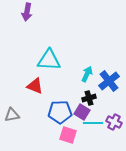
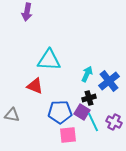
gray triangle: rotated 21 degrees clockwise
cyan line: moved 1 px up; rotated 66 degrees clockwise
pink square: rotated 24 degrees counterclockwise
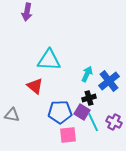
red triangle: rotated 18 degrees clockwise
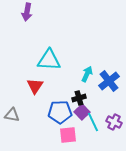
red triangle: rotated 24 degrees clockwise
black cross: moved 10 px left
purple square: rotated 14 degrees clockwise
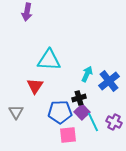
gray triangle: moved 4 px right, 3 px up; rotated 49 degrees clockwise
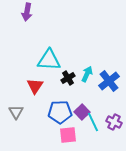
black cross: moved 11 px left, 20 px up; rotated 16 degrees counterclockwise
